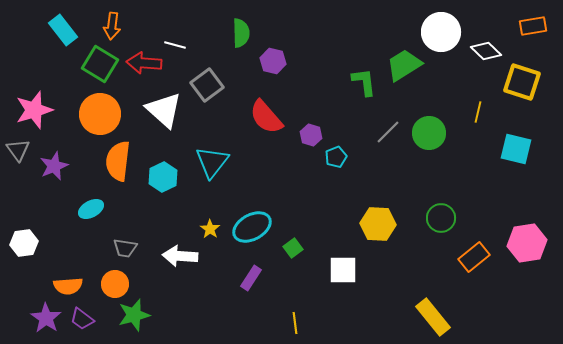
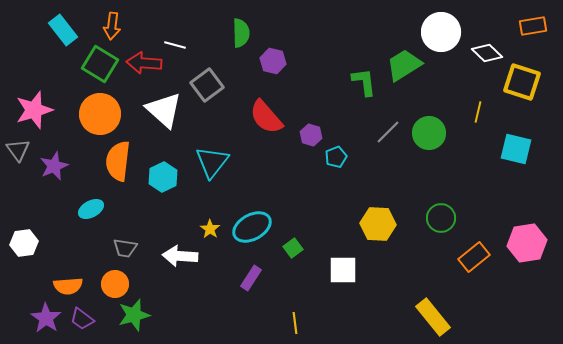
white diamond at (486, 51): moved 1 px right, 2 px down
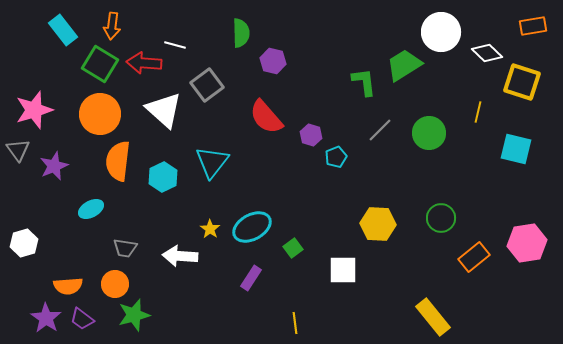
gray line at (388, 132): moved 8 px left, 2 px up
white hexagon at (24, 243): rotated 8 degrees counterclockwise
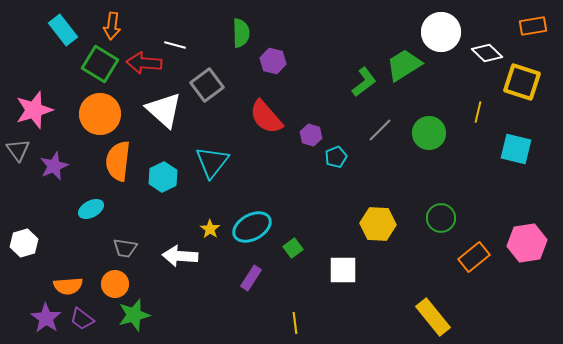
green L-shape at (364, 82): rotated 60 degrees clockwise
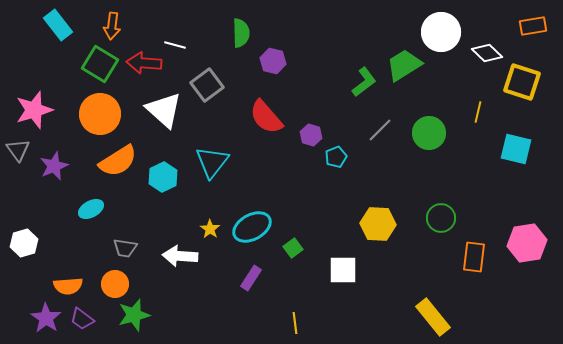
cyan rectangle at (63, 30): moved 5 px left, 5 px up
orange semicircle at (118, 161): rotated 129 degrees counterclockwise
orange rectangle at (474, 257): rotated 44 degrees counterclockwise
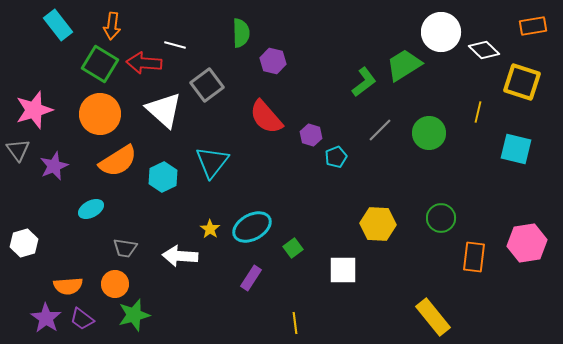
white diamond at (487, 53): moved 3 px left, 3 px up
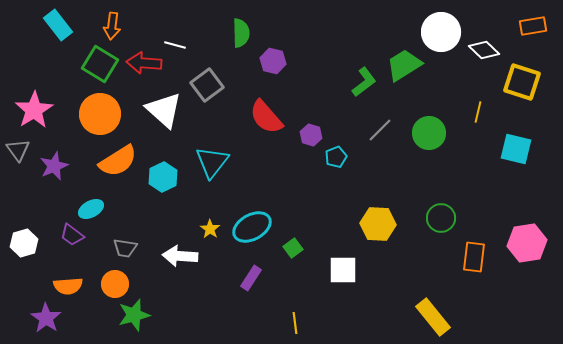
pink star at (34, 110): rotated 15 degrees counterclockwise
purple trapezoid at (82, 319): moved 10 px left, 84 px up
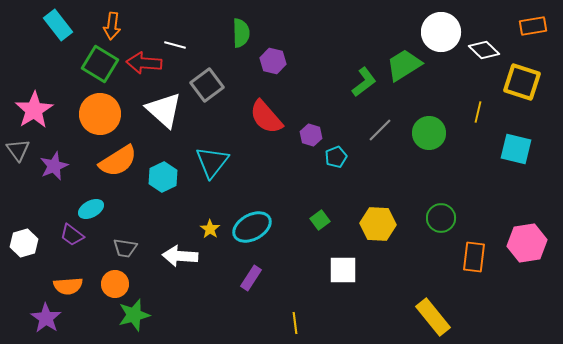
green square at (293, 248): moved 27 px right, 28 px up
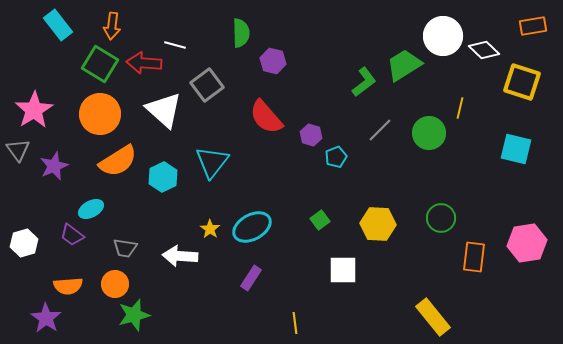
white circle at (441, 32): moved 2 px right, 4 px down
yellow line at (478, 112): moved 18 px left, 4 px up
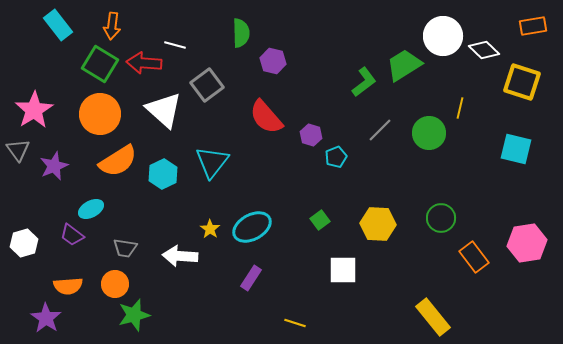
cyan hexagon at (163, 177): moved 3 px up
orange rectangle at (474, 257): rotated 44 degrees counterclockwise
yellow line at (295, 323): rotated 65 degrees counterclockwise
